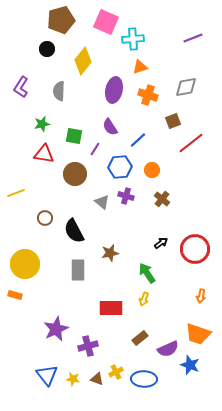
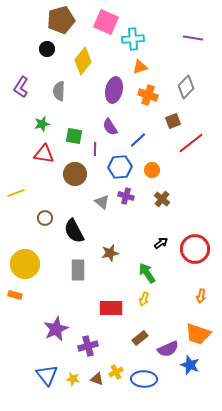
purple line at (193, 38): rotated 30 degrees clockwise
gray diamond at (186, 87): rotated 35 degrees counterclockwise
purple line at (95, 149): rotated 32 degrees counterclockwise
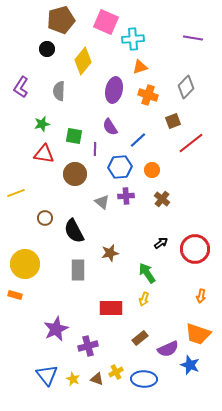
purple cross at (126, 196): rotated 21 degrees counterclockwise
yellow star at (73, 379): rotated 16 degrees clockwise
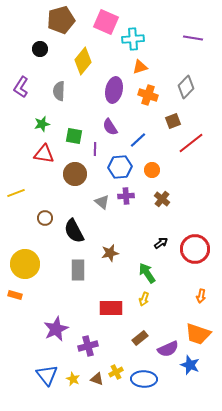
black circle at (47, 49): moved 7 px left
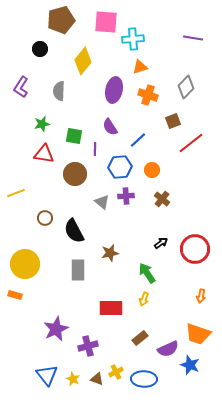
pink square at (106, 22): rotated 20 degrees counterclockwise
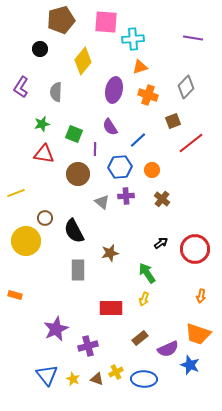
gray semicircle at (59, 91): moved 3 px left, 1 px down
green square at (74, 136): moved 2 px up; rotated 12 degrees clockwise
brown circle at (75, 174): moved 3 px right
yellow circle at (25, 264): moved 1 px right, 23 px up
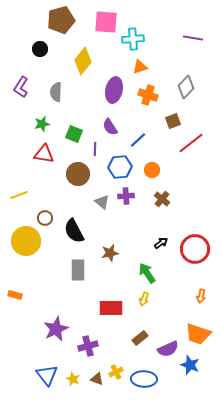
yellow line at (16, 193): moved 3 px right, 2 px down
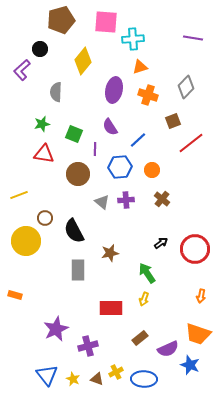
purple L-shape at (21, 87): moved 1 px right, 17 px up; rotated 15 degrees clockwise
purple cross at (126, 196): moved 4 px down
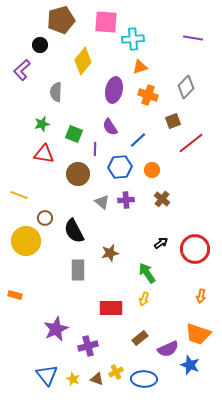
black circle at (40, 49): moved 4 px up
yellow line at (19, 195): rotated 42 degrees clockwise
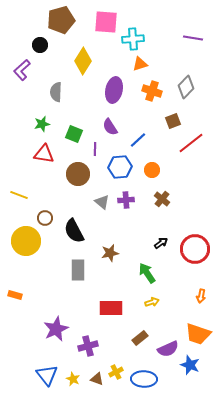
yellow diamond at (83, 61): rotated 8 degrees counterclockwise
orange triangle at (140, 67): moved 3 px up
orange cross at (148, 95): moved 4 px right, 4 px up
yellow arrow at (144, 299): moved 8 px right, 3 px down; rotated 128 degrees counterclockwise
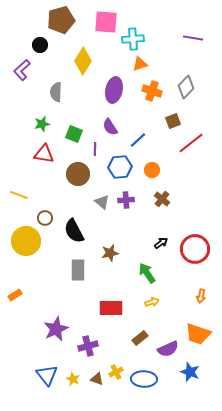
orange rectangle at (15, 295): rotated 48 degrees counterclockwise
blue star at (190, 365): moved 7 px down
